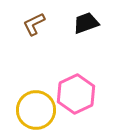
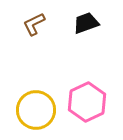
pink hexagon: moved 11 px right, 8 px down
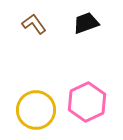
brown L-shape: rotated 80 degrees clockwise
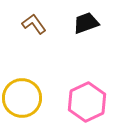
yellow circle: moved 14 px left, 12 px up
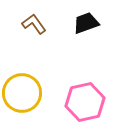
yellow circle: moved 5 px up
pink hexagon: moved 2 px left; rotated 12 degrees clockwise
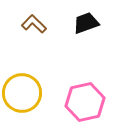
brown L-shape: rotated 10 degrees counterclockwise
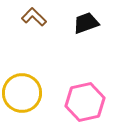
brown L-shape: moved 7 px up
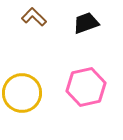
pink hexagon: moved 1 px right, 15 px up
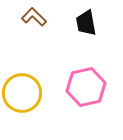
black trapezoid: rotated 80 degrees counterclockwise
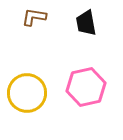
brown L-shape: rotated 35 degrees counterclockwise
yellow circle: moved 5 px right
